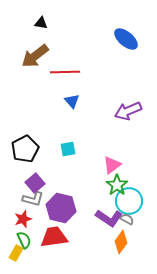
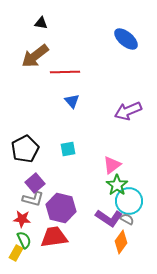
red star: moved 1 px left; rotated 24 degrees clockwise
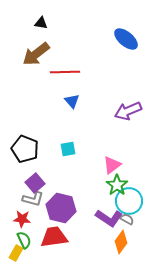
brown arrow: moved 1 px right, 2 px up
black pentagon: rotated 24 degrees counterclockwise
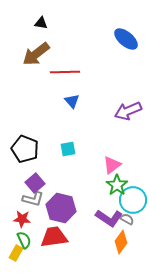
cyan circle: moved 4 px right, 1 px up
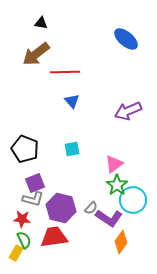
cyan square: moved 4 px right
pink triangle: moved 2 px right, 1 px up
purple square: rotated 18 degrees clockwise
gray semicircle: moved 36 px left, 11 px up; rotated 104 degrees clockwise
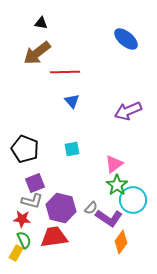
brown arrow: moved 1 px right, 1 px up
gray L-shape: moved 1 px left, 2 px down
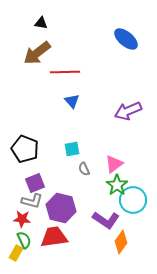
gray semicircle: moved 7 px left, 39 px up; rotated 112 degrees clockwise
purple L-shape: moved 3 px left, 2 px down
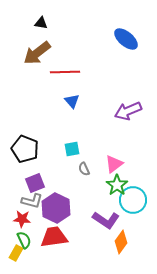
purple hexagon: moved 5 px left; rotated 12 degrees clockwise
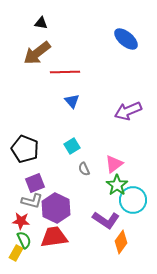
cyan square: moved 3 px up; rotated 21 degrees counterclockwise
red star: moved 1 px left, 2 px down
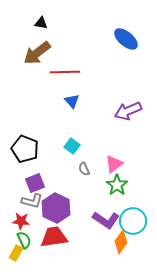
cyan square: rotated 21 degrees counterclockwise
cyan circle: moved 21 px down
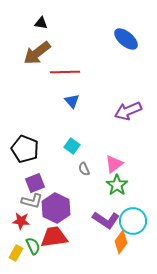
green semicircle: moved 9 px right, 6 px down
